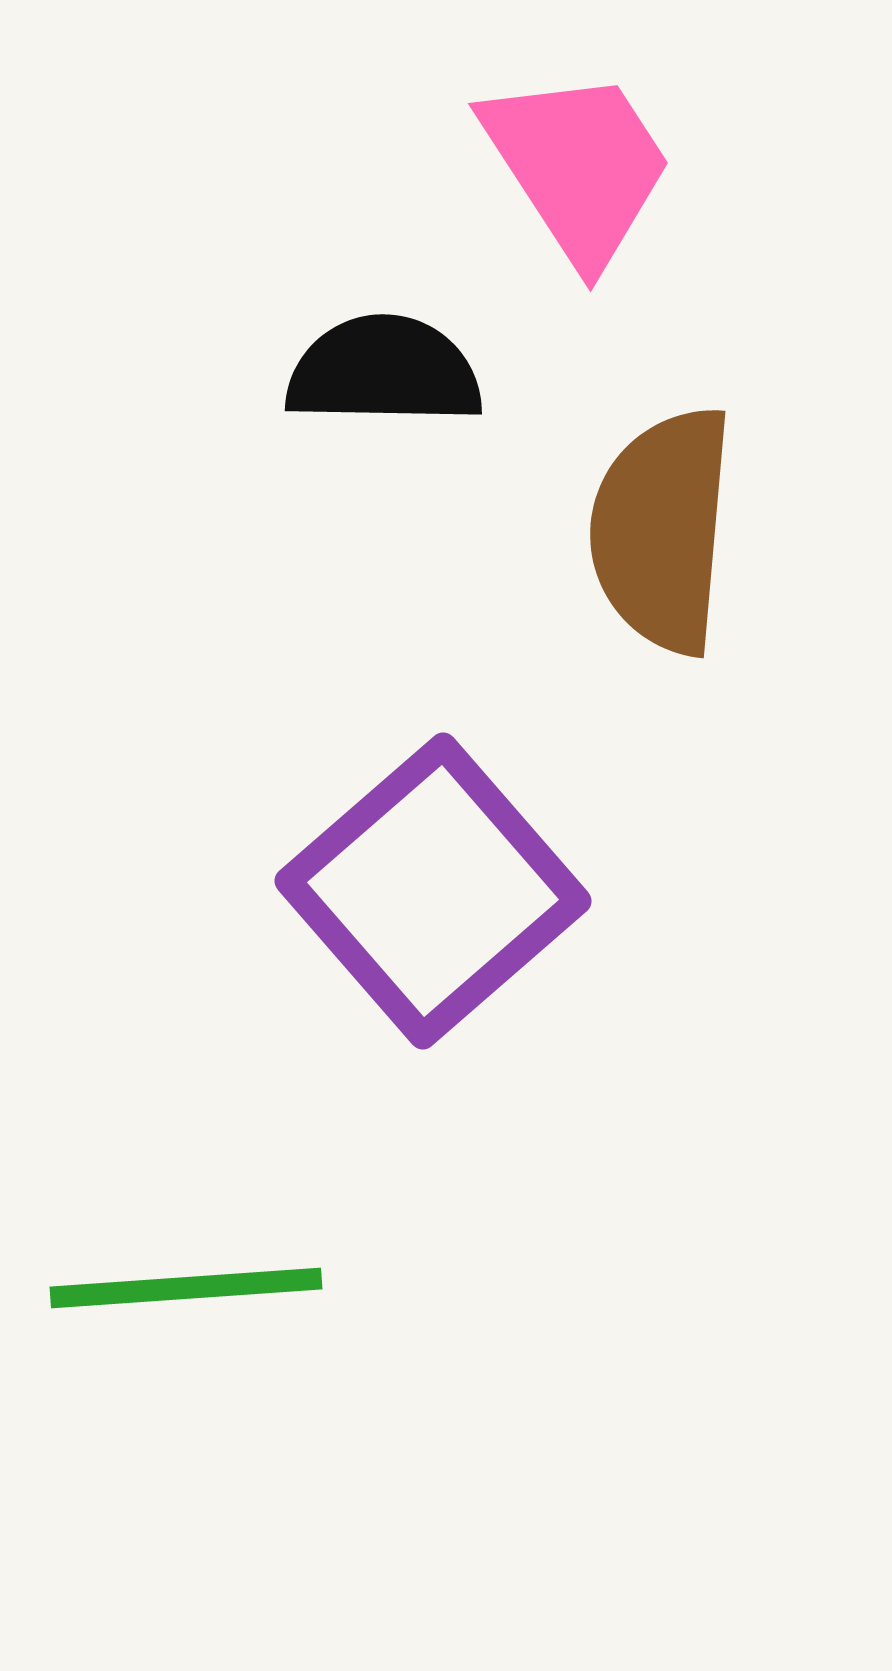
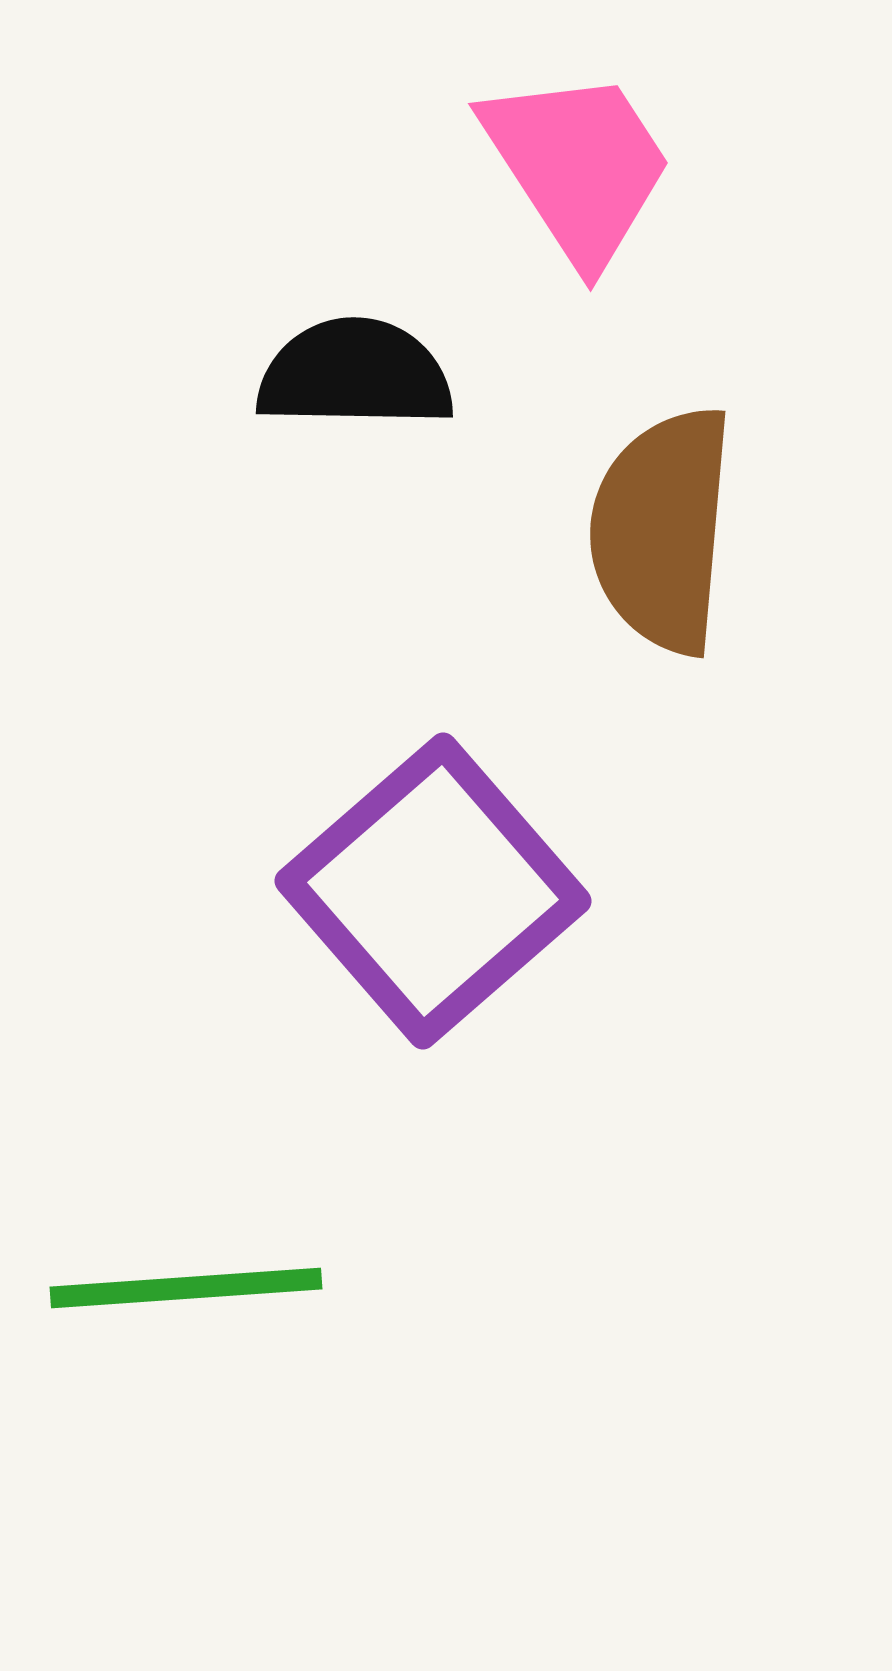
black semicircle: moved 29 px left, 3 px down
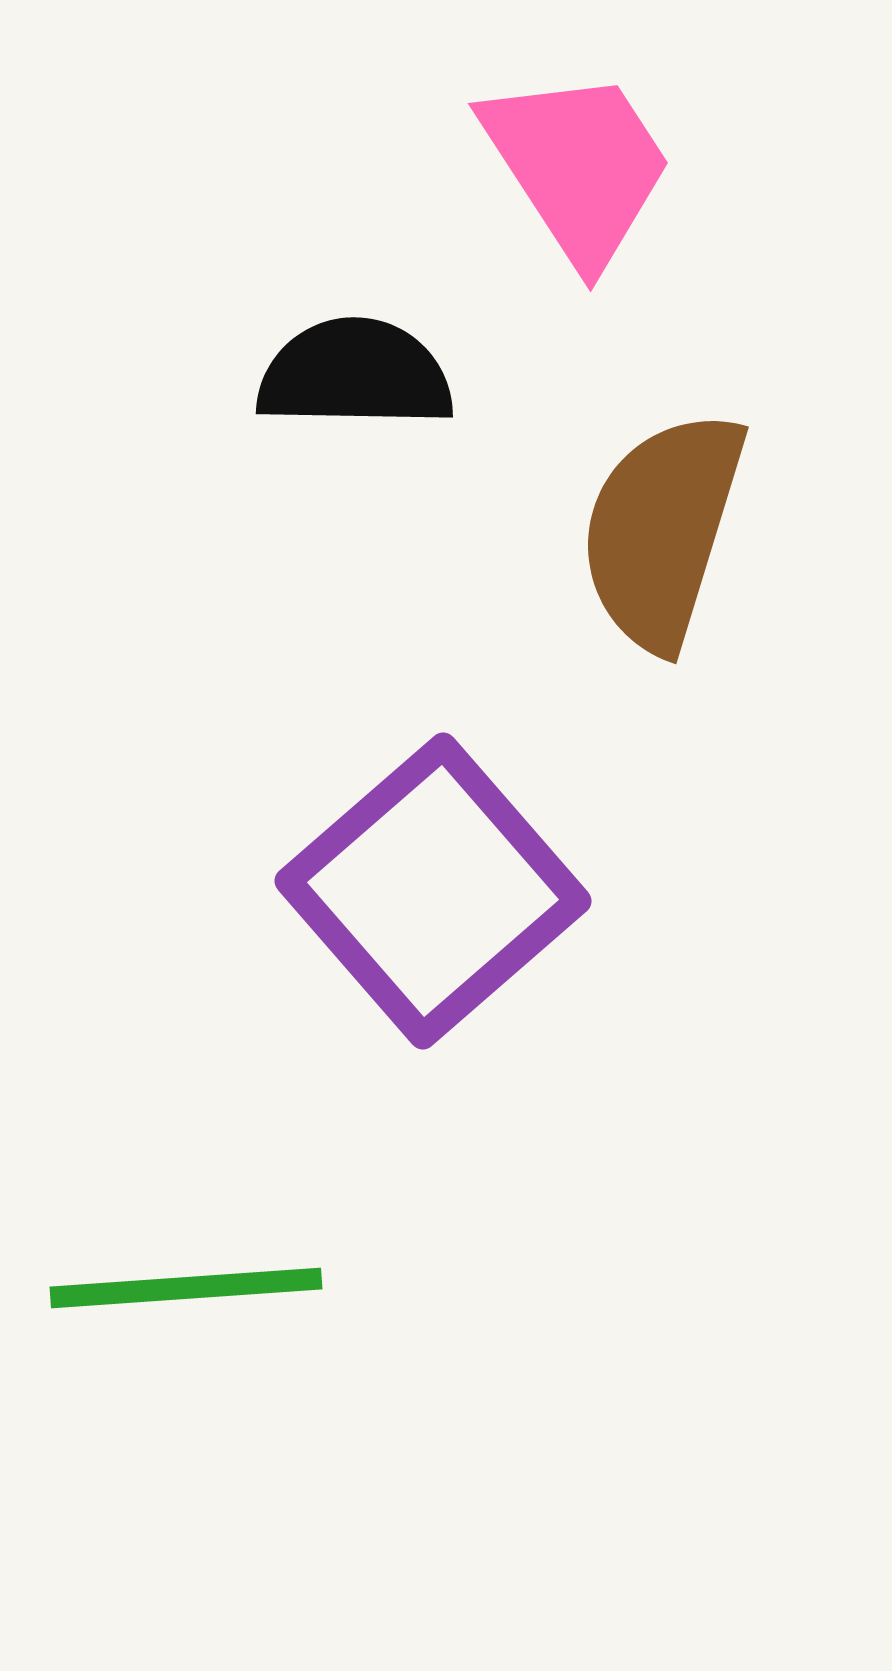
brown semicircle: rotated 12 degrees clockwise
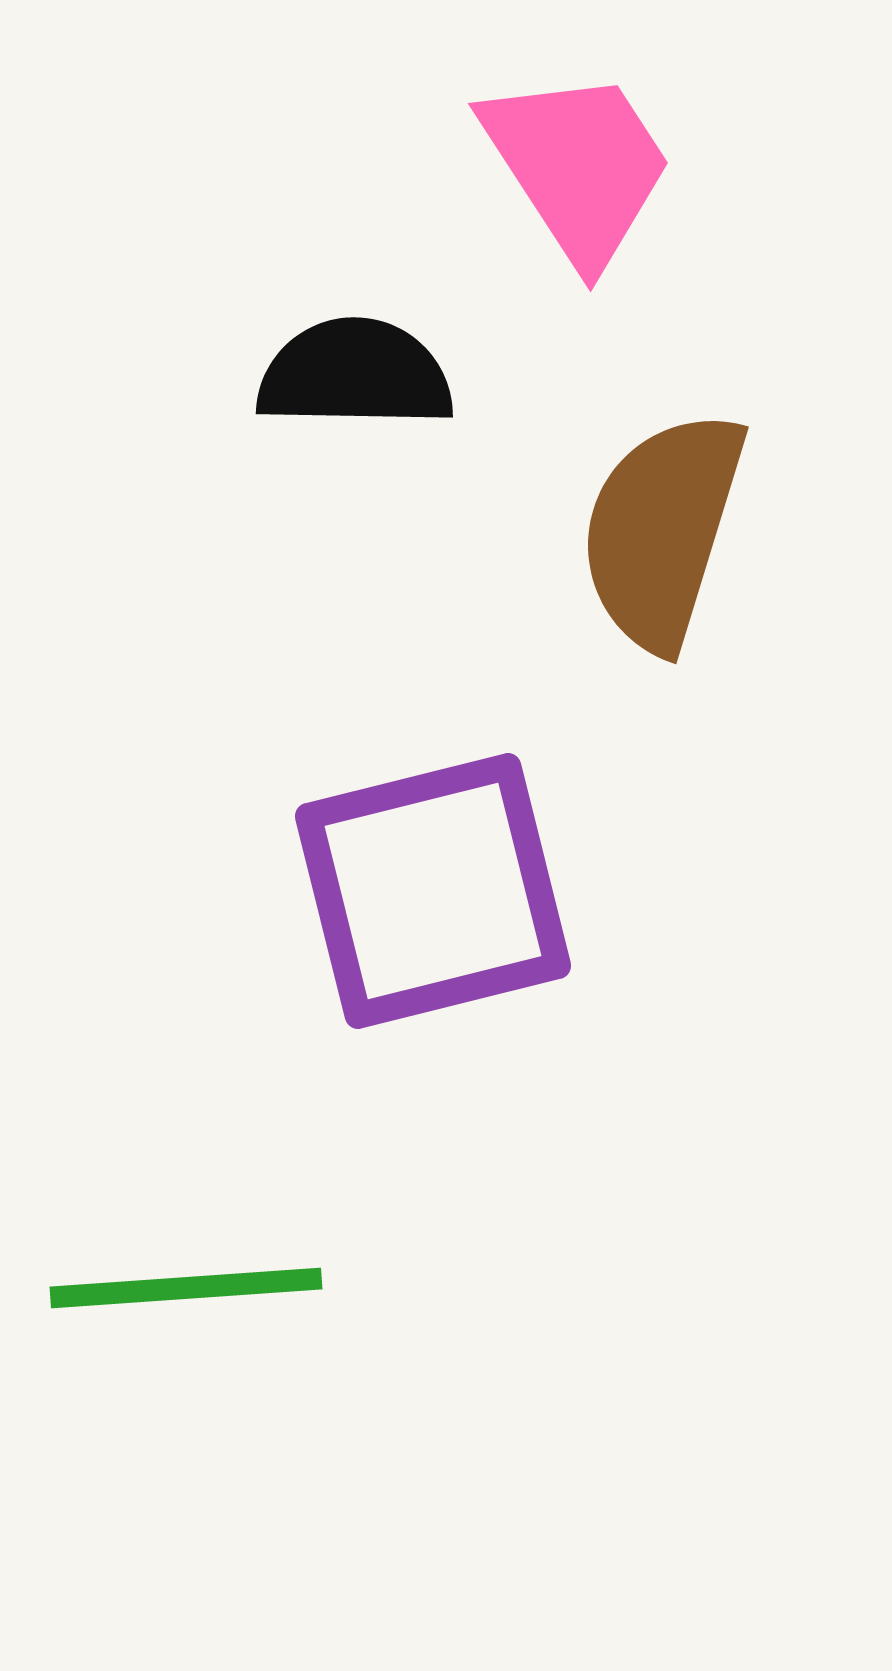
purple square: rotated 27 degrees clockwise
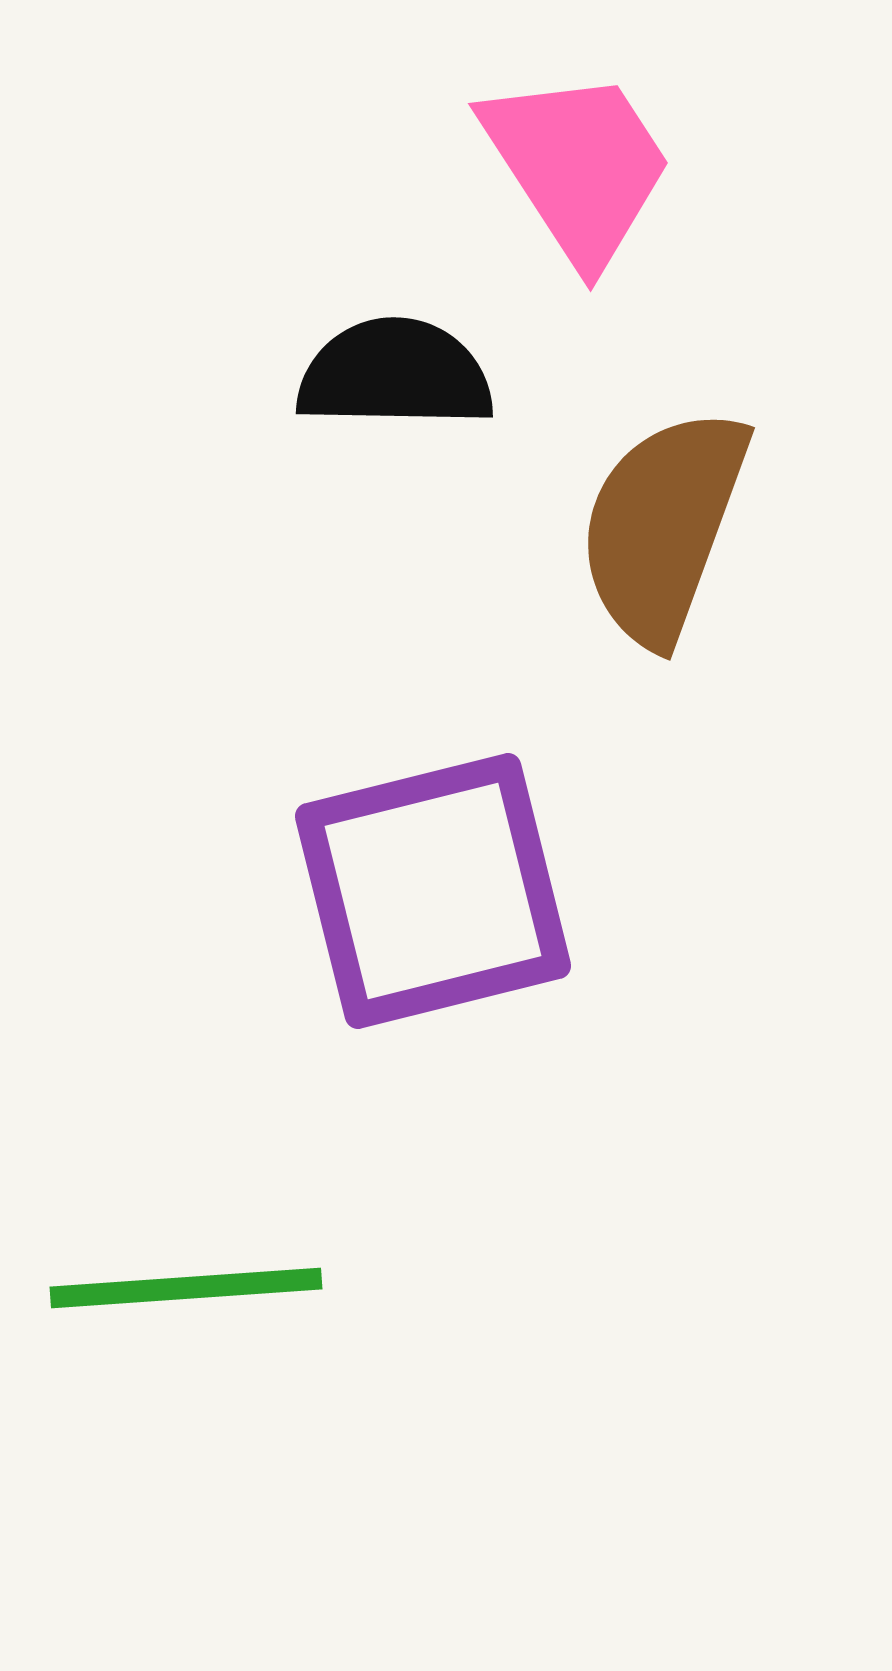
black semicircle: moved 40 px right
brown semicircle: moved 1 px right, 4 px up; rotated 3 degrees clockwise
